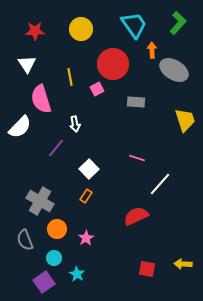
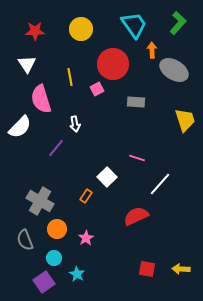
white square: moved 18 px right, 8 px down
yellow arrow: moved 2 px left, 5 px down
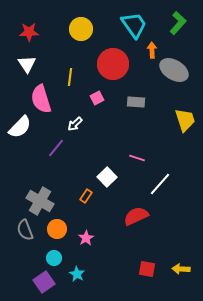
red star: moved 6 px left, 1 px down
yellow line: rotated 18 degrees clockwise
pink square: moved 9 px down
white arrow: rotated 56 degrees clockwise
gray semicircle: moved 10 px up
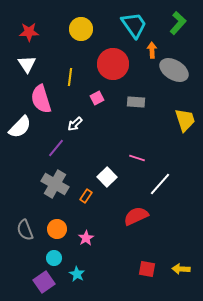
gray cross: moved 15 px right, 17 px up
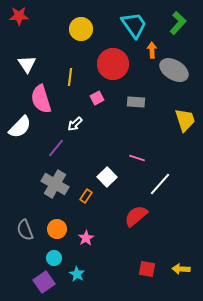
red star: moved 10 px left, 16 px up
red semicircle: rotated 15 degrees counterclockwise
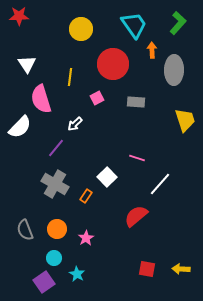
gray ellipse: rotated 60 degrees clockwise
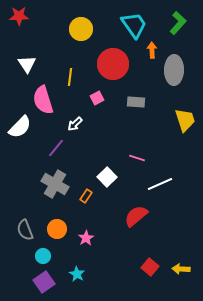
pink semicircle: moved 2 px right, 1 px down
white line: rotated 25 degrees clockwise
cyan circle: moved 11 px left, 2 px up
red square: moved 3 px right, 2 px up; rotated 30 degrees clockwise
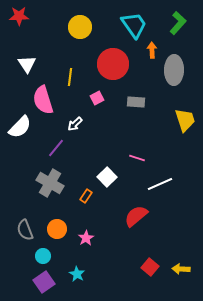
yellow circle: moved 1 px left, 2 px up
gray cross: moved 5 px left, 1 px up
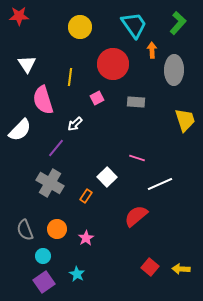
white semicircle: moved 3 px down
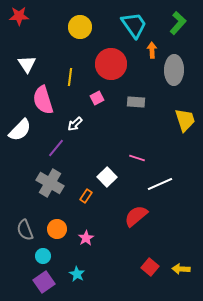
red circle: moved 2 px left
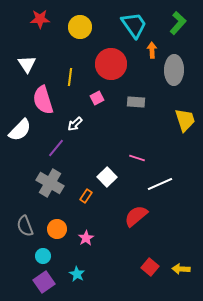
red star: moved 21 px right, 3 px down
gray semicircle: moved 4 px up
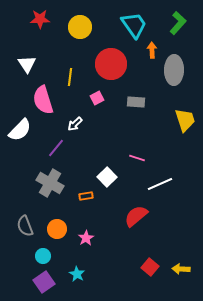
orange rectangle: rotated 48 degrees clockwise
